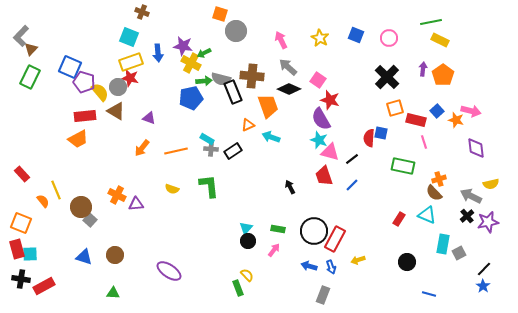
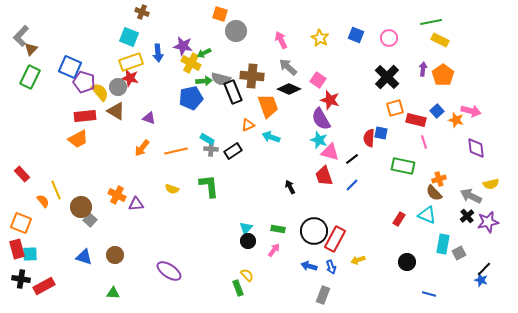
blue star at (483, 286): moved 2 px left, 6 px up; rotated 16 degrees counterclockwise
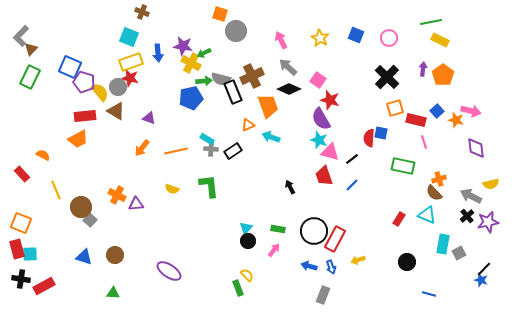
brown cross at (252, 76): rotated 30 degrees counterclockwise
orange semicircle at (43, 201): moved 46 px up; rotated 24 degrees counterclockwise
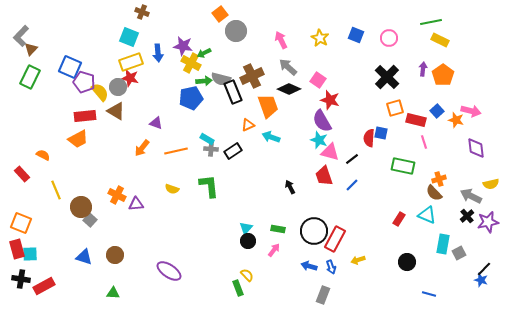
orange square at (220, 14): rotated 35 degrees clockwise
purple triangle at (149, 118): moved 7 px right, 5 px down
purple semicircle at (321, 119): moved 1 px right, 2 px down
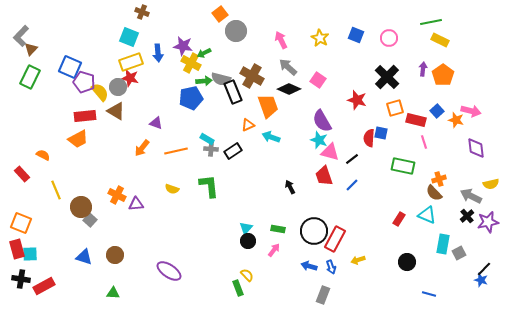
brown cross at (252, 76): rotated 35 degrees counterclockwise
red star at (330, 100): moved 27 px right
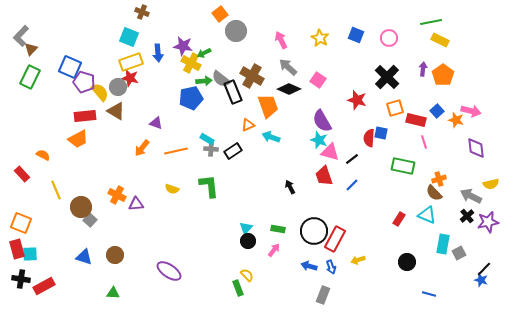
gray semicircle at (221, 79): rotated 24 degrees clockwise
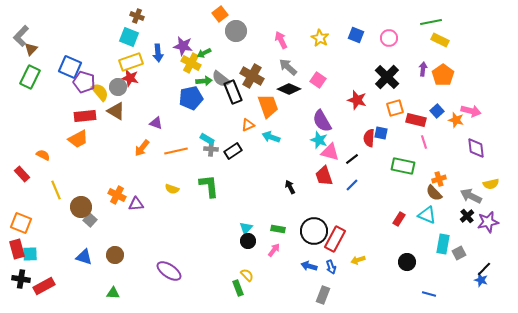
brown cross at (142, 12): moved 5 px left, 4 px down
